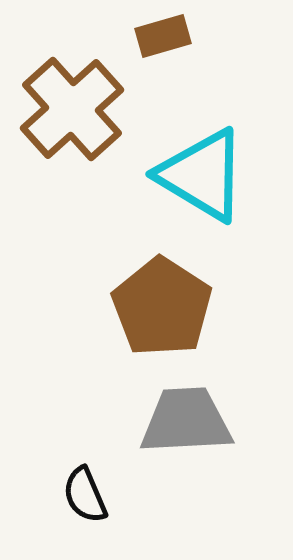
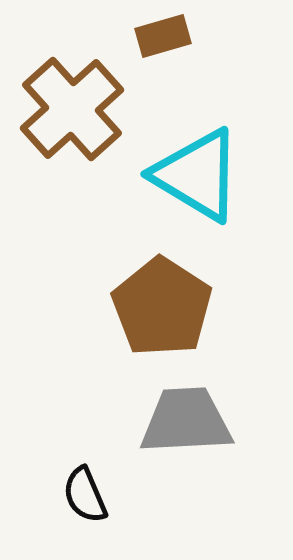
cyan triangle: moved 5 px left
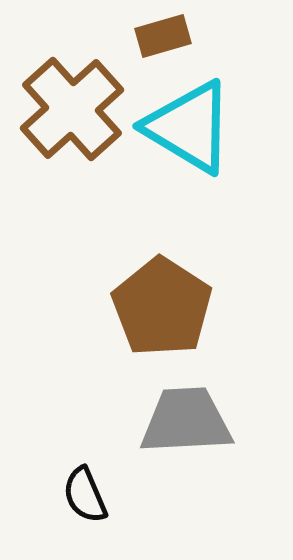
cyan triangle: moved 8 px left, 48 px up
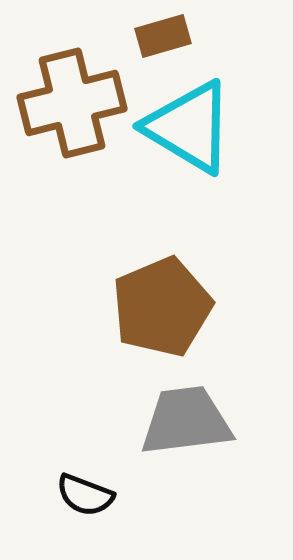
brown cross: moved 6 px up; rotated 28 degrees clockwise
brown pentagon: rotated 16 degrees clockwise
gray trapezoid: rotated 4 degrees counterclockwise
black semicircle: rotated 46 degrees counterclockwise
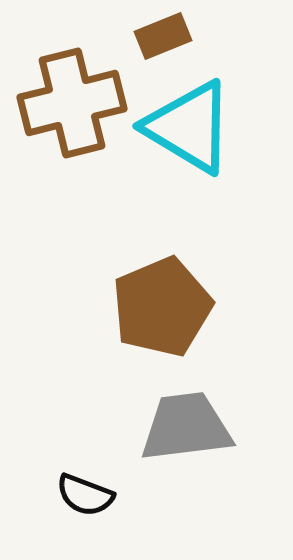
brown rectangle: rotated 6 degrees counterclockwise
gray trapezoid: moved 6 px down
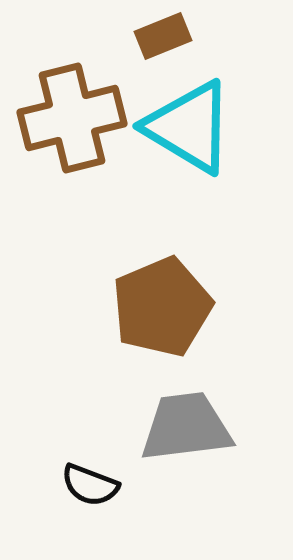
brown cross: moved 15 px down
black semicircle: moved 5 px right, 10 px up
